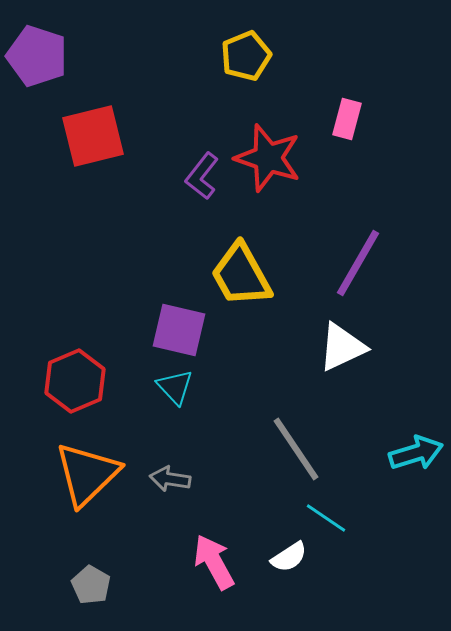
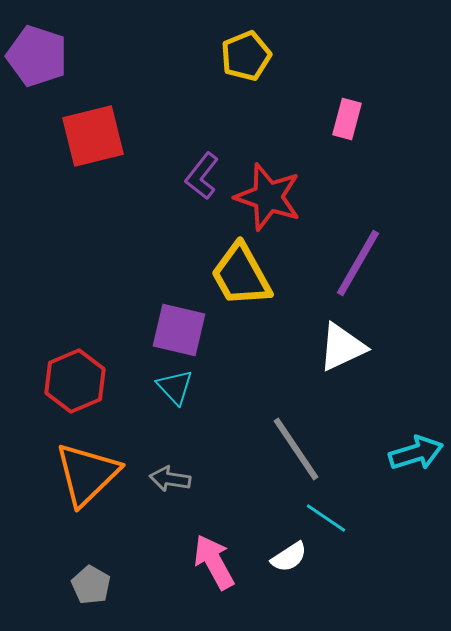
red star: moved 39 px down
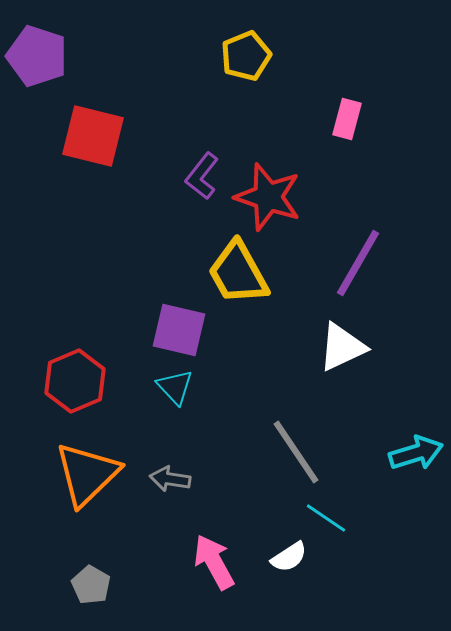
red square: rotated 28 degrees clockwise
yellow trapezoid: moved 3 px left, 2 px up
gray line: moved 3 px down
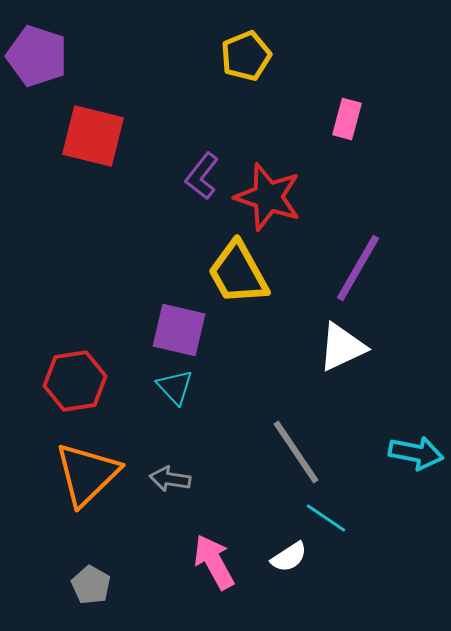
purple line: moved 5 px down
red hexagon: rotated 14 degrees clockwise
cyan arrow: rotated 28 degrees clockwise
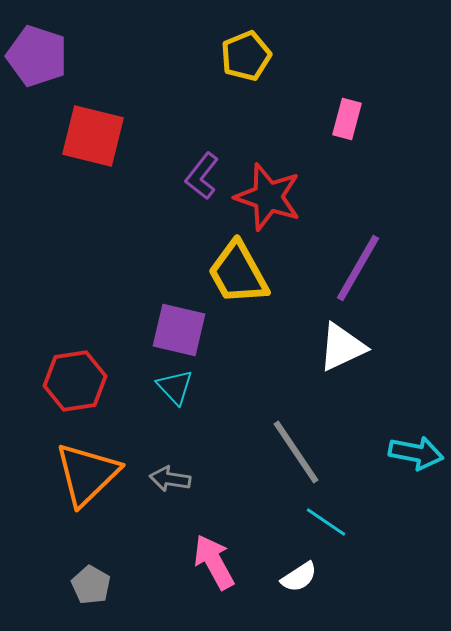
cyan line: moved 4 px down
white semicircle: moved 10 px right, 20 px down
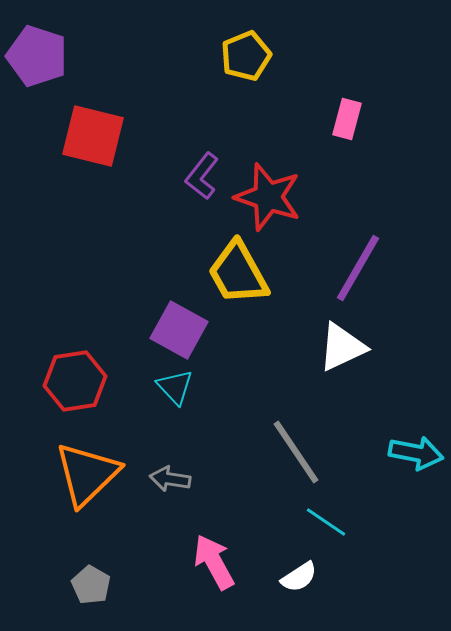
purple square: rotated 16 degrees clockwise
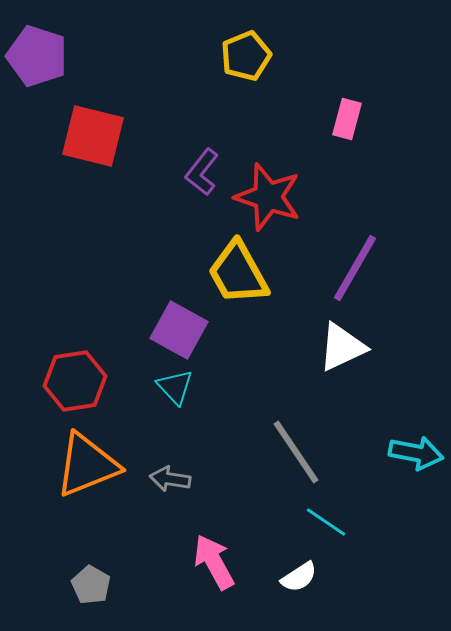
purple L-shape: moved 4 px up
purple line: moved 3 px left
orange triangle: moved 9 px up; rotated 22 degrees clockwise
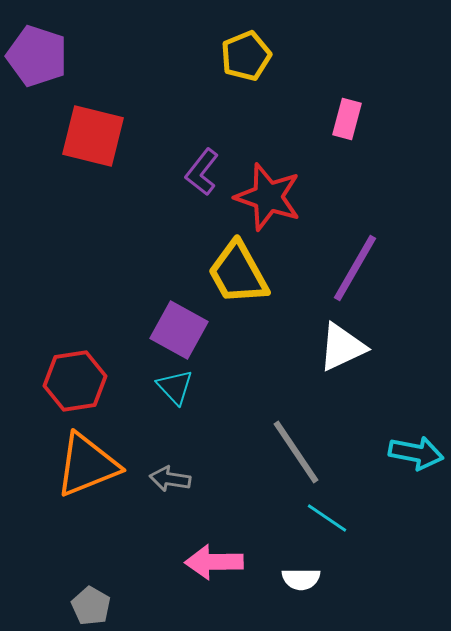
cyan line: moved 1 px right, 4 px up
pink arrow: rotated 62 degrees counterclockwise
white semicircle: moved 2 px right, 2 px down; rotated 33 degrees clockwise
gray pentagon: moved 21 px down
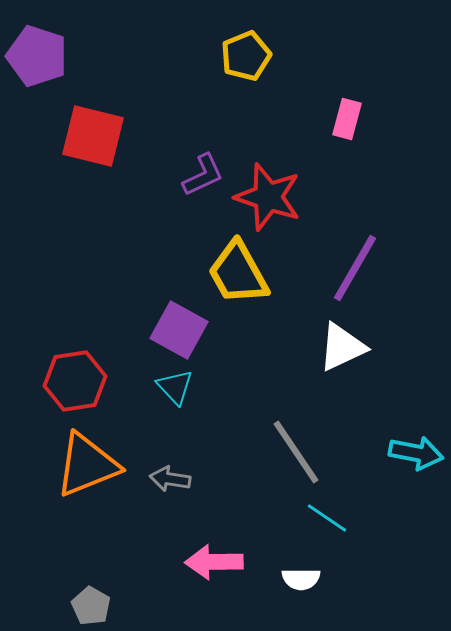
purple L-shape: moved 1 px right, 3 px down; rotated 153 degrees counterclockwise
